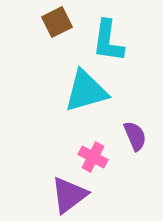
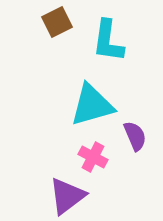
cyan triangle: moved 6 px right, 14 px down
purple triangle: moved 2 px left, 1 px down
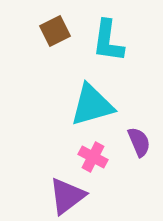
brown square: moved 2 px left, 9 px down
purple semicircle: moved 4 px right, 6 px down
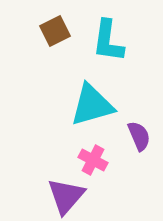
purple semicircle: moved 6 px up
pink cross: moved 3 px down
purple triangle: moved 1 px left; rotated 12 degrees counterclockwise
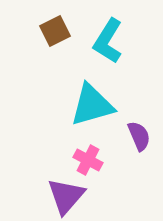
cyan L-shape: rotated 24 degrees clockwise
pink cross: moved 5 px left
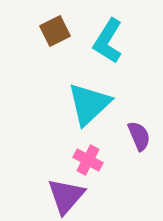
cyan triangle: moved 3 px left, 1 px up; rotated 27 degrees counterclockwise
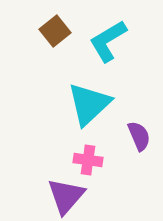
brown square: rotated 12 degrees counterclockwise
cyan L-shape: rotated 27 degrees clockwise
pink cross: rotated 20 degrees counterclockwise
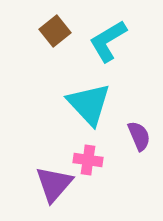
cyan triangle: rotated 30 degrees counterclockwise
purple triangle: moved 12 px left, 12 px up
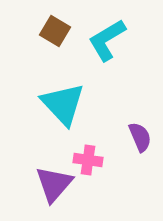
brown square: rotated 20 degrees counterclockwise
cyan L-shape: moved 1 px left, 1 px up
cyan triangle: moved 26 px left
purple semicircle: moved 1 px right, 1 px down
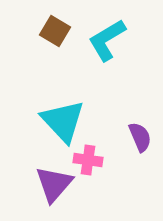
cyan triangle: moved 17 px down
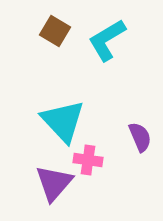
purple triangle: moved 1 px up
